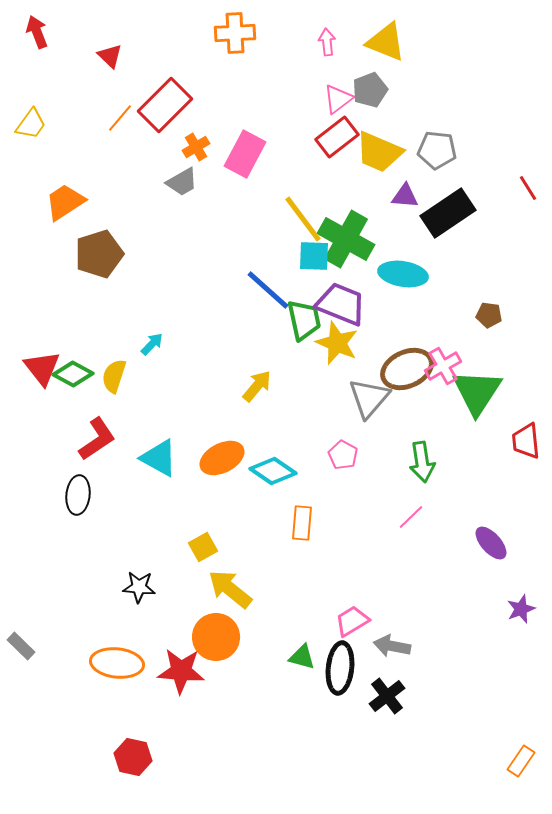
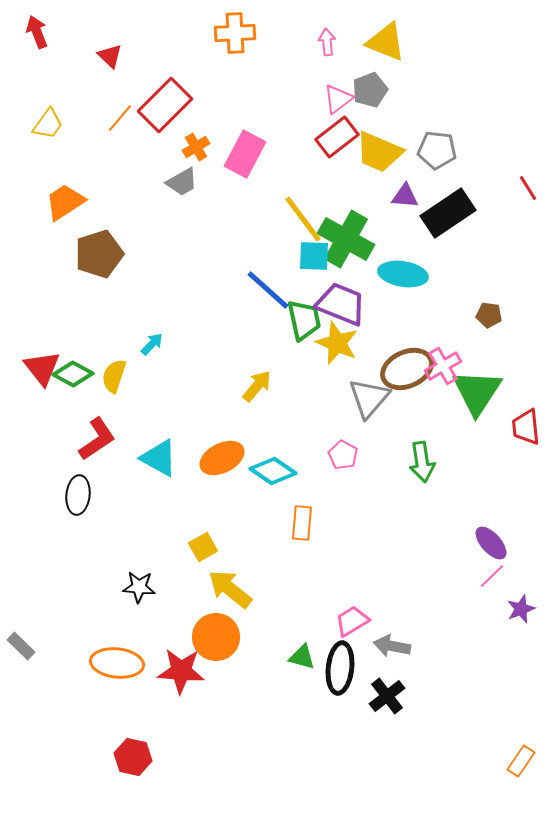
yellow trapezoid at (31, 124): moved 17 px right
red trapezoid at (526, 441): moved 14 px up
pink line at (411, 517): moved 81 px right, 59 px down
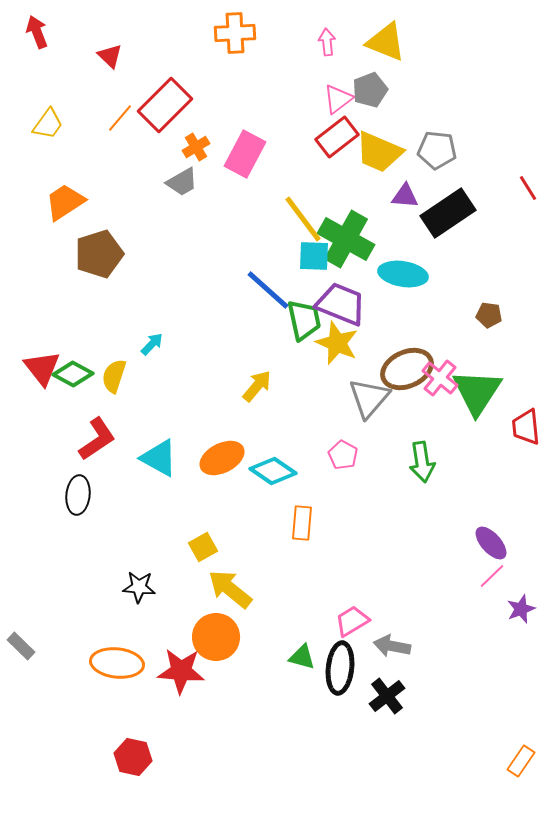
pink cross at (443, 366): moved 3 px left, 12 px down; rotated 21 degrees counterclockwise
